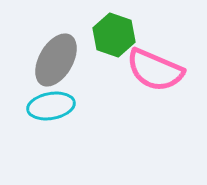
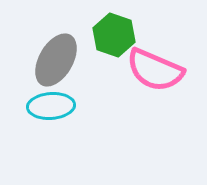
cyan ellipse: rotated 6 degrees clockwise
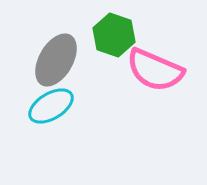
cyan ellipse: rotated 27 degrees counterclockwise
